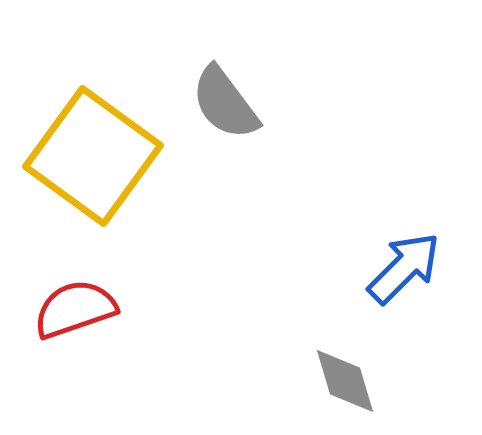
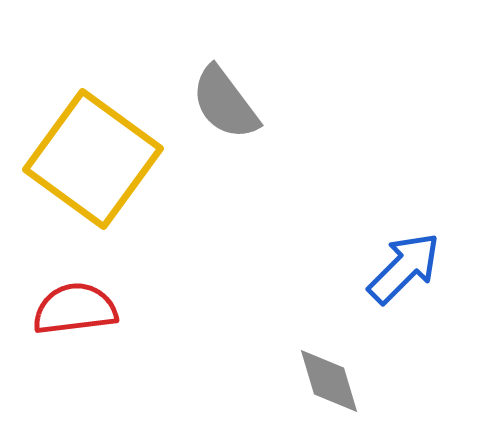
yellow square: moved 3 px down
red semicircle: rotated 12 degrees clockwise
gray diamond: moved 16 px left
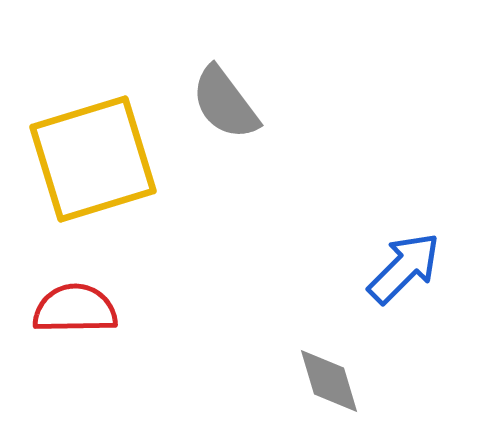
yellow square: rotated 37 degrees clockwise
red semicircle: rotated 6 degrees clockwise
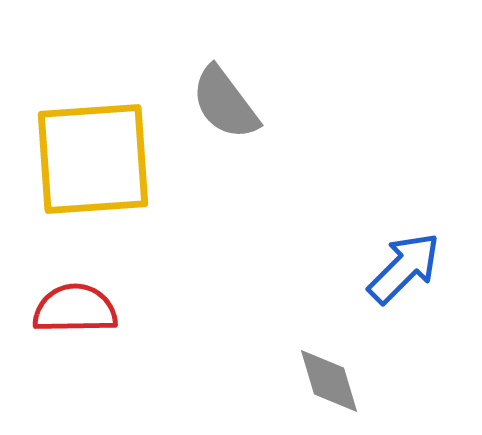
yellow square: rotated 13 degrees clockwise
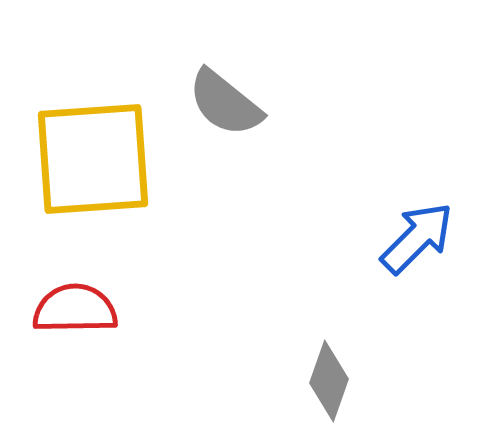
gray semicircle: rotated 14 degrees counterclockwise
blue arrow: moved 13 px right, 30 px up
gray diamond: rotated 36 degrees clockwise
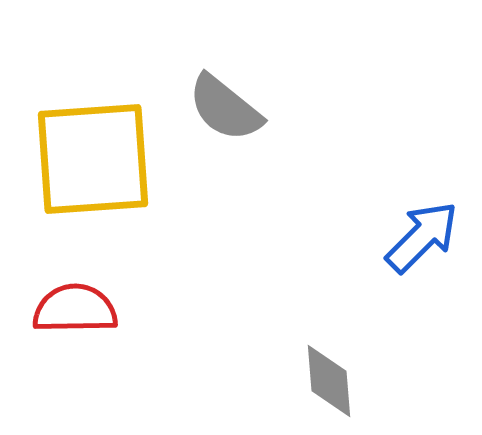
gray semicircle: moved 5 px down
blue arrow: moved 5 px right, 1 px up
gray diamond: rotated 24 degrees counterclockwise
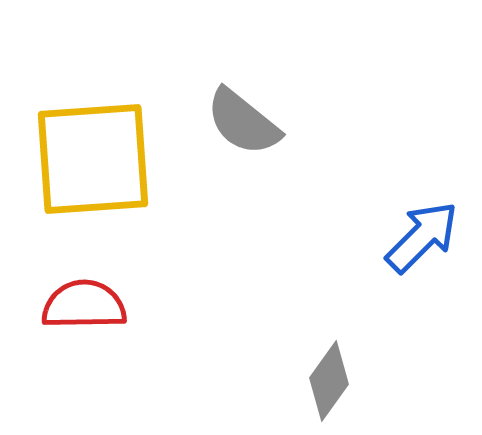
gray semicircle: moved 18 px right, 14 px down
red semicircle: moved 9 px right, 4 px up
gray diamond: rotated 40 degrees clockwise
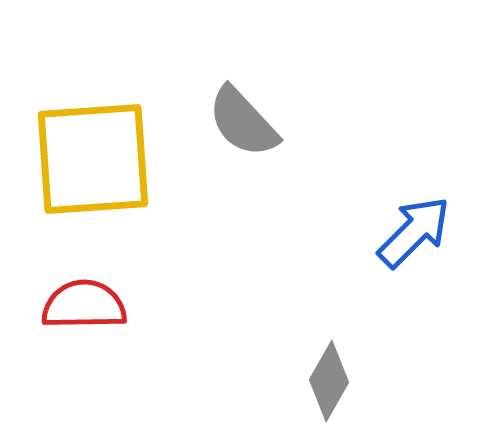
gray semicircle: rotated 8 degrees clockwise
blue arrow: moved 8 px left, 5 px up
gray diamond: rotated 6 degrees counterclockwise
